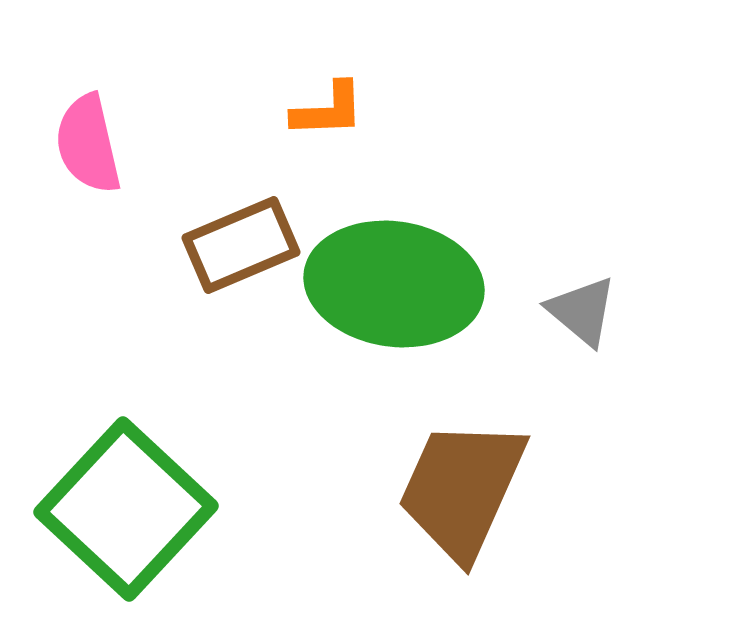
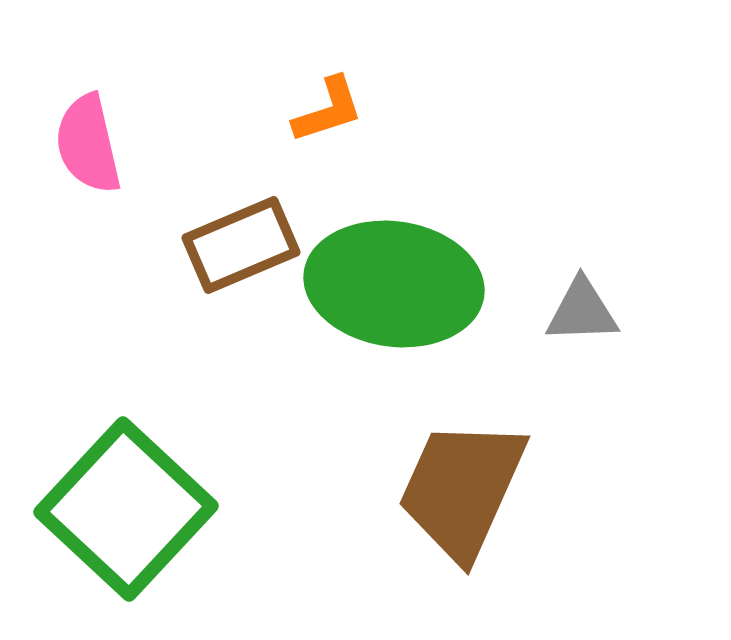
orange L-shape: rotated 16 degrees counterclockwise
gray triangle: rotated 42 degrees counterclockwise
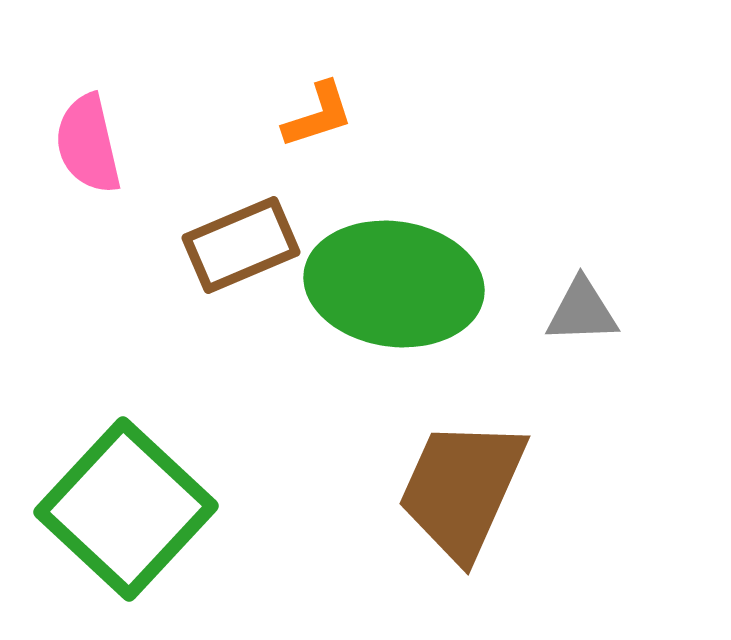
orange L-shape: moved 10 px left, 5 px down
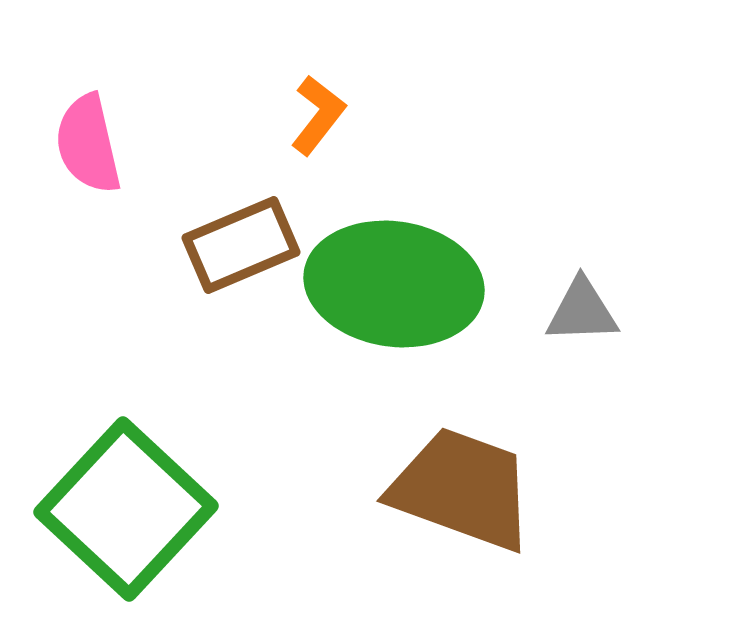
orange L-shape: rotated 34 degrees counterclockwise
brown trapezoid: rotated 86 degrees clockwise
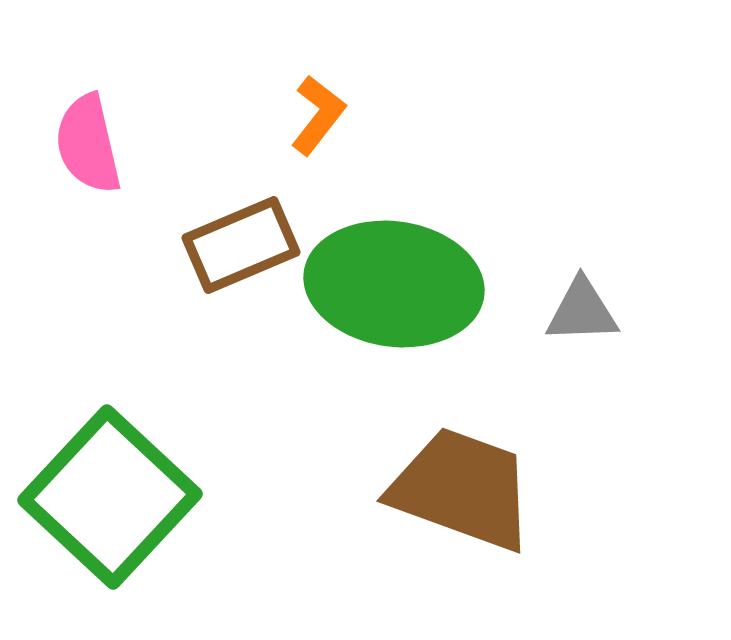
green square: moved 16 px left, 12 px up
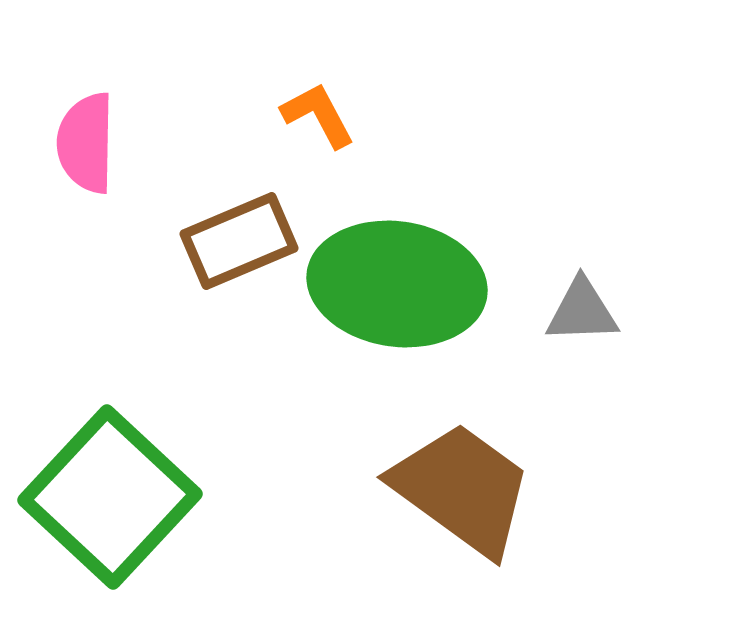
orange L-shape: rotated 66 degrees counterclockwise
pink semicircle: moved 2 px left, 1 px up; rotated 14 degrees clockwise
brown rectangle: moved 2 px left, 4 px up
green ellipse: moved 3 px right
brown trapezoid: rotated 16 degrees clockwise
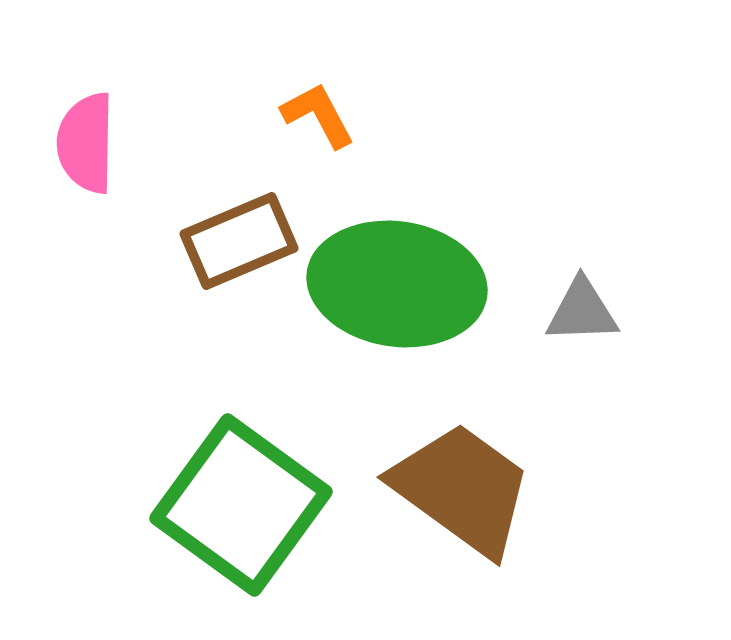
green square: moved 131 px right, 8 px down; rotated 7 degrees counterclockwise
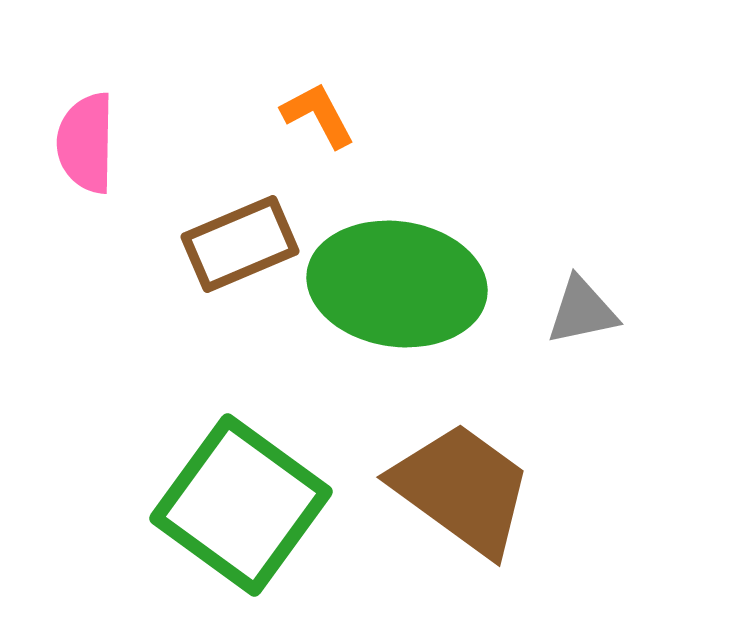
brown rectangle: moved 1 px right, 3 px down
gray triangle: rotated 10 degrees counterclockwise
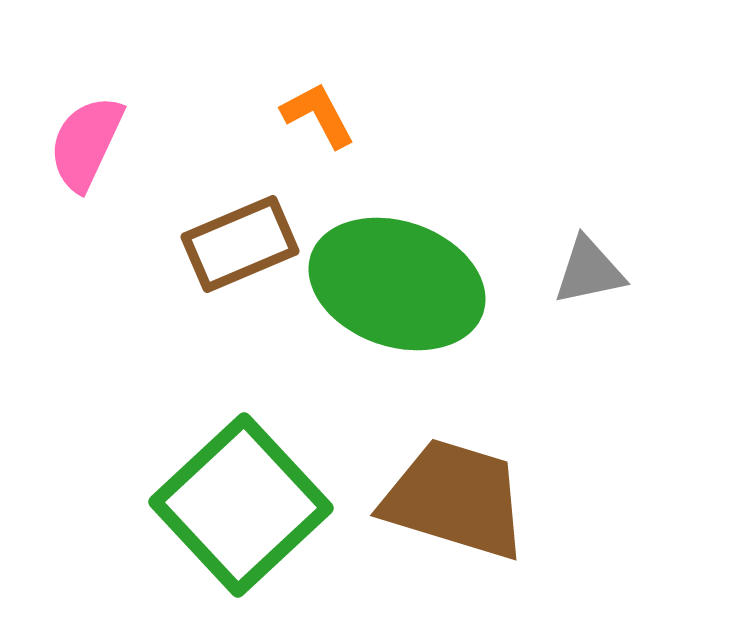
pink semicircle: rotated 24 degrees clockwise
green ellipse: rotated 11 degrees clockwise
gray triangle: moved 7 px right, 40 px up
brown trapezoid: moved 7 px left, 10 px down; rotated 19 degrees counterclockwise
green square: rotated 11 degrees clockwise
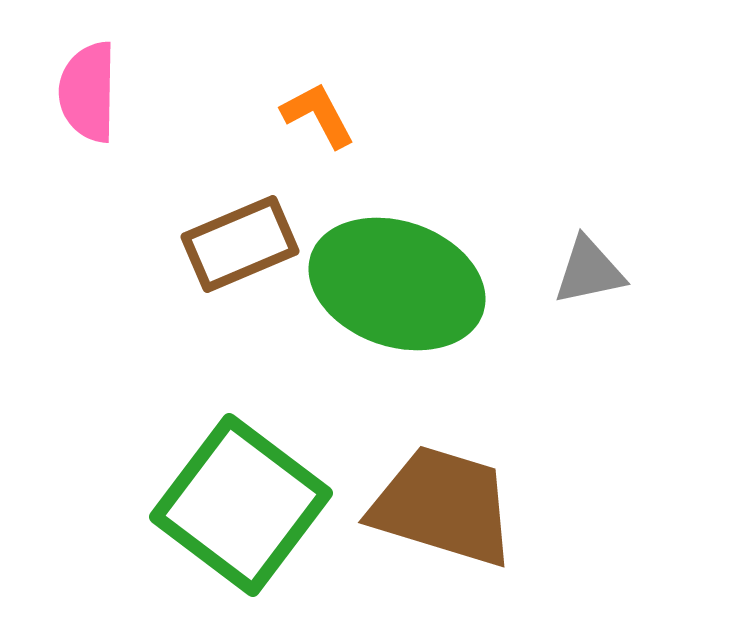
pink semicircle: moved 2 px right, 51 px up; rotated 24 degrees counterclockwise
brown trapezoid: moved 12 px left, 7 px down
green square: rotated 10 degrees counterclockwise
